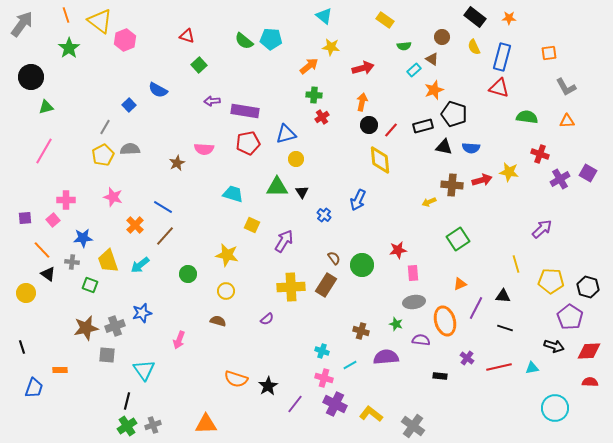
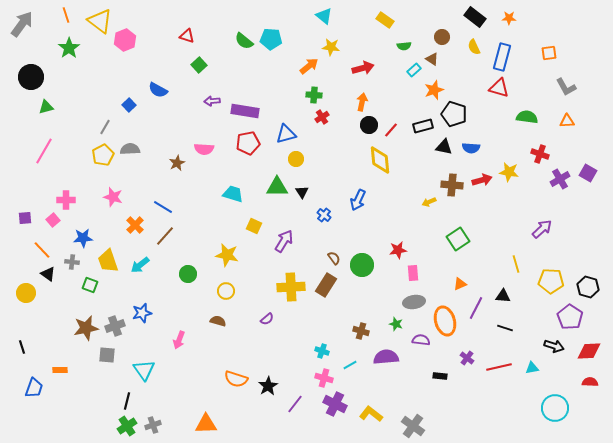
yellow square at (252, 225): moved 2 px right, 1 px down
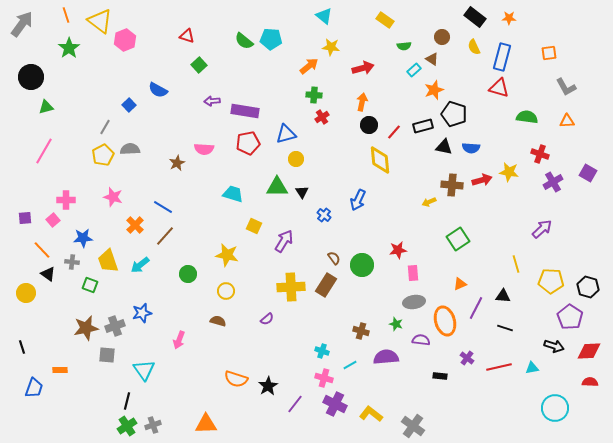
red line at (391, 130): moved 3 px right, 2 px down
purple cross at (560, 179): moved 7 px left, 3 px down
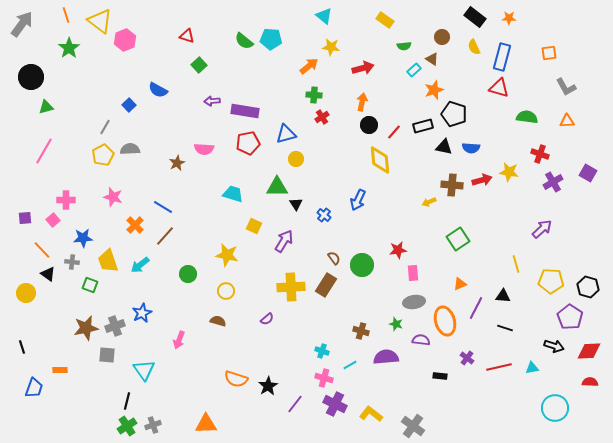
black triangle at (302, 192): moved 6 px left, 12 px down
blue star at (142, 313): rotated 12 degrees counterclockwise
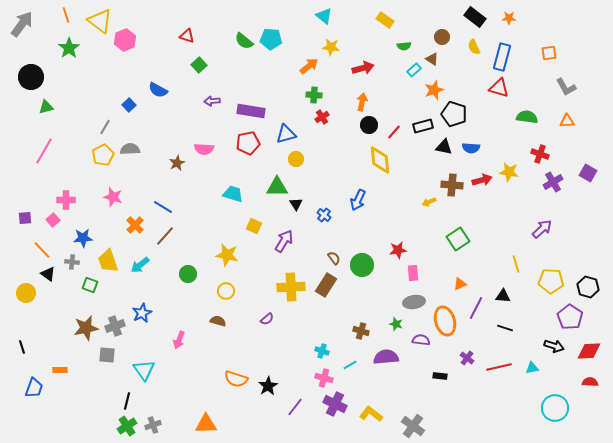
purple rectangle at (245, 111): moved 6 px right
purple line at (295, 404): moved 3 px down
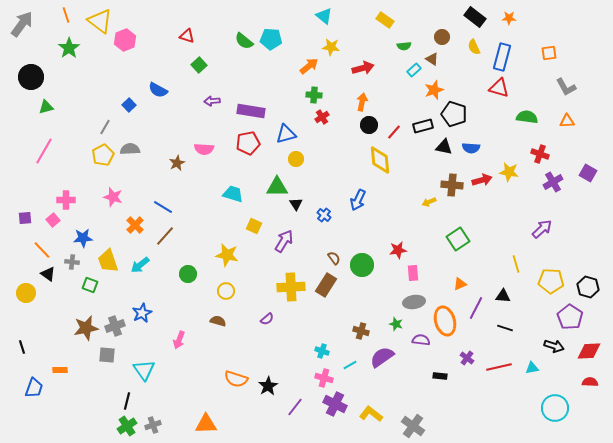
purple semicircle at (386, 357): moved 4 px left; rotated 30 degrees counterclockwise
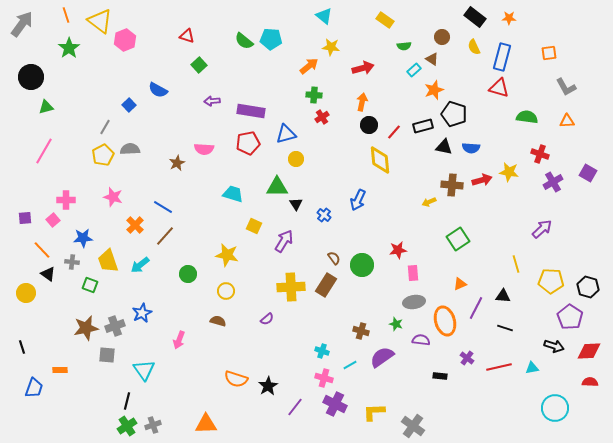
yellow L-shape at (371, 414): moved 3 px right, 2 px up; rotated 40 degrees counterclockwise
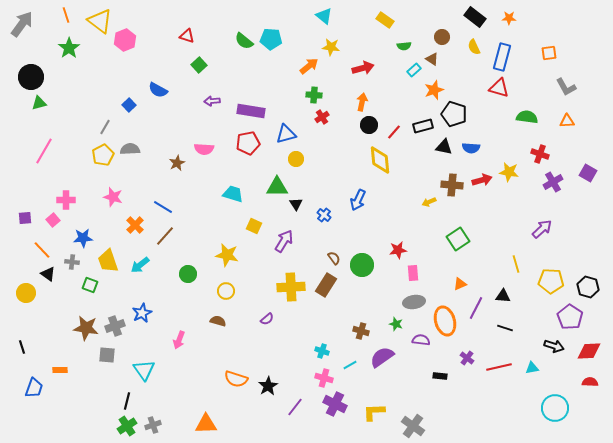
green triangle at (46, 107): moved 7 px left, 4 px up
brown star at (86, 328): rotated 20 degrees clockwise
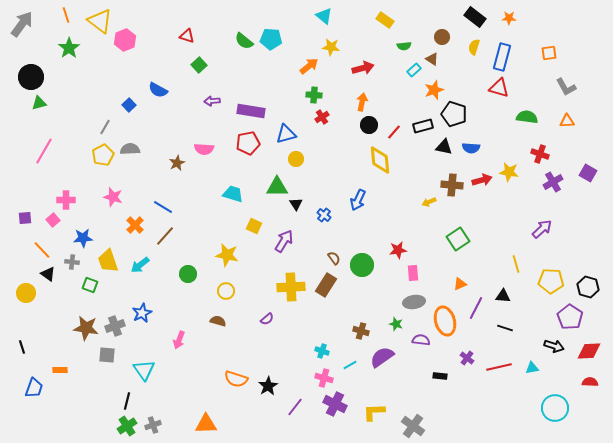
yellow semicircle at (474, 47): rotated 42 degrees clockwise
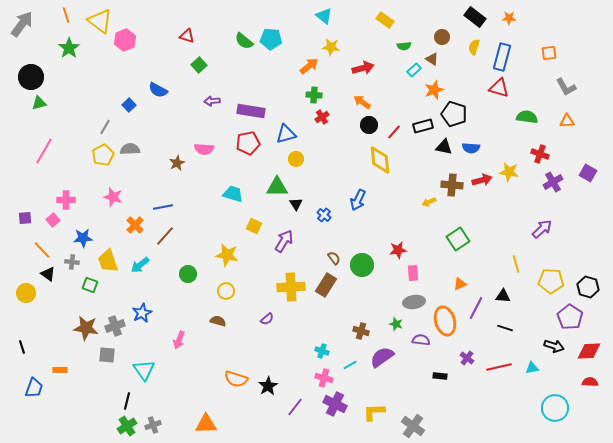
orange arrow at (362, 102): rotated 66 degrees counterclockwise
blue line at (163, 207): rotated 42 degrees counterclockwise
